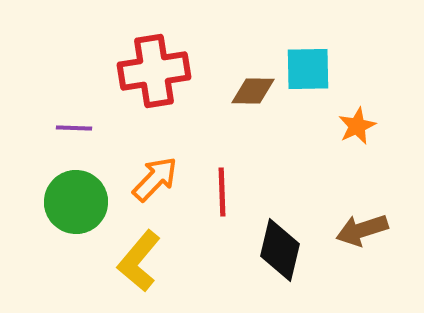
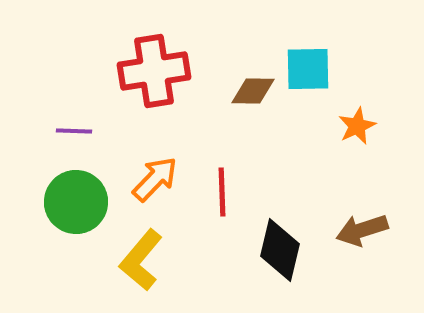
purple line: moved 3 px down
yellow L-shape: moved 2 px right, 1 px up
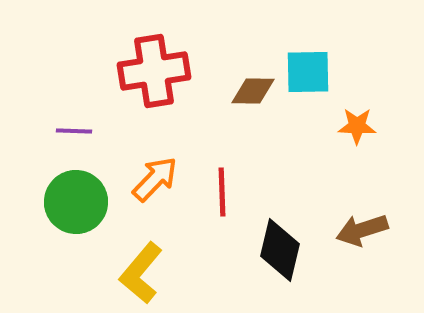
cyan square: moved 3 px down
orange star: rotated 27 degrees clockwise
yellow L-shape: moved 13 px down
